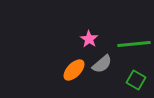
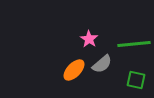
green square: rotated 18 degrees counterclockwise
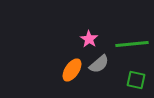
green line: moved 2 px left
gray semicircle: moved 3 px left
orange ellipse: moved 2 px left; rotated 10 degrees counterclockwise
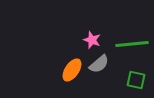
pink star: moved 3 px right, 1 px down; rotated 12 degrees counterclockwise
